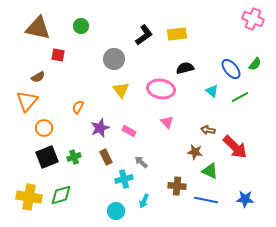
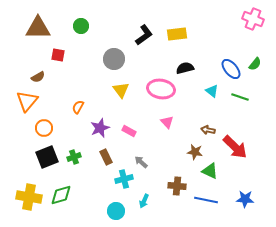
brown triangle: rotated 12 degrees counterclockwise
green line: rotated 48 degrees clockwise
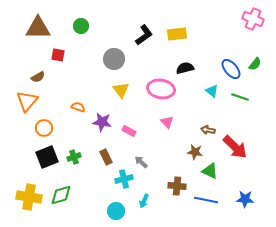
orange semicircle: rotated 80 degrees clockwise
purple star: moved 2 px right, 6 px up; rotated 30 degrees clockwise
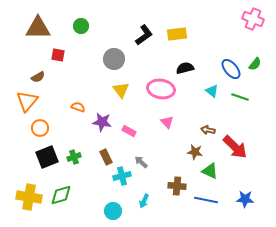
orange circle: moved 4 px left
cyan cross: moved 2 px left, 3 px up
cyan circle: moved 3 px left
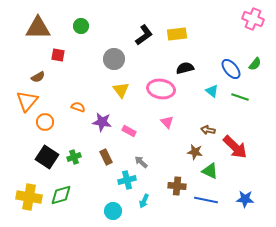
orange circle: moved 5 px right, 6 px up
black square: rotated 35 degrees counterclockwise
cyan cross: moved 5 px right, 4 px down
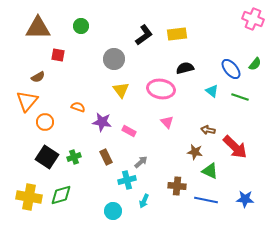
gray arrow: rotated 96 degrees clockwise
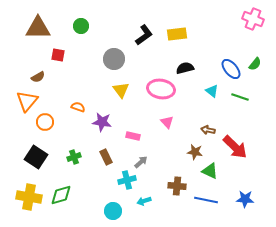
pink rectangle: moved 4 px right, 5 px down; rotated 16 degrees counterclockwise
black square: moved 11 px left
cyan arrow: rotated 48 degrees clockwise
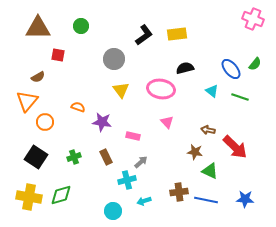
brown cross: moved 2 px right, 6 px down; rotated 12 degrees counterclockwise
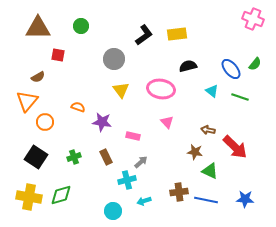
black semicircle: moved 3 px right, 2 px up
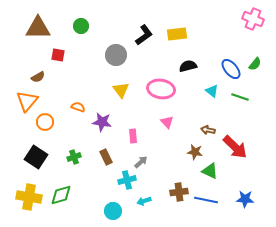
gray circle: moved 2 px right, 4 px up
pink rectangle: rotated 72 degrees clockwise
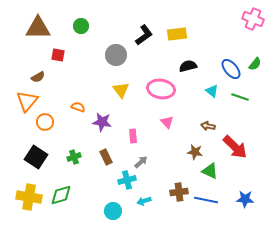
brown arrow: moved 4 px up
